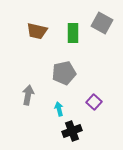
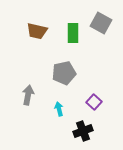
gray square: moved 1 px left
black cross: moved 11 px right
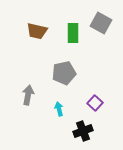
purple square: moved 1 px right, 1 px down
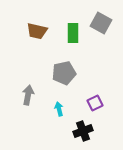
purple square: rotated 21 degrees clockwise
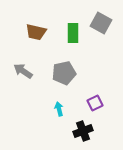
brown trapezoid: moved 1 px left, 1 px down
gray arrow: moved 5 px left, 24 px up; rotated 66 degrees counterclockwise
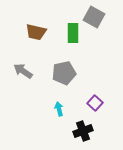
gray square: moved 7 px left, 6 px up
purple square: rotated 21 degrees counterclockwise
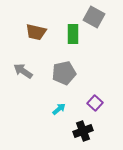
green rectangle: moved 1 px down
cyan arrow: rotated 64 degrees clockwise
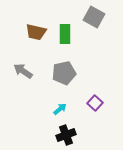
green rectangle: moved 8 px left
cyan arrow: moved 1 px right
black cross: moved 17 px left, 4 px down
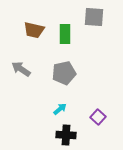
gray square: rotated 25 degrees counterclockwise
brown trapezoid: moved 2 px left, 2 px up
gray arrow: moved 2 px left, 2 px up
purple square: moved 3 px right, 14 px down
black cross: rotated 24 degrees clockwise
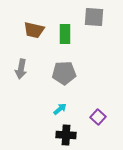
gray arrow: rotated 114 degrees counterclockwise
gray pentagon: rotated 10 degrees clockwise
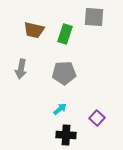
green rectangle: rotated 18 degrees clockwise
purple square: moved 1 px left, 1 px down
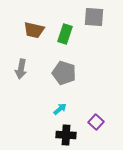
gray pentagon: rotated 20 degrees clockwise
purple square: moved 1 px left, 4 px down
